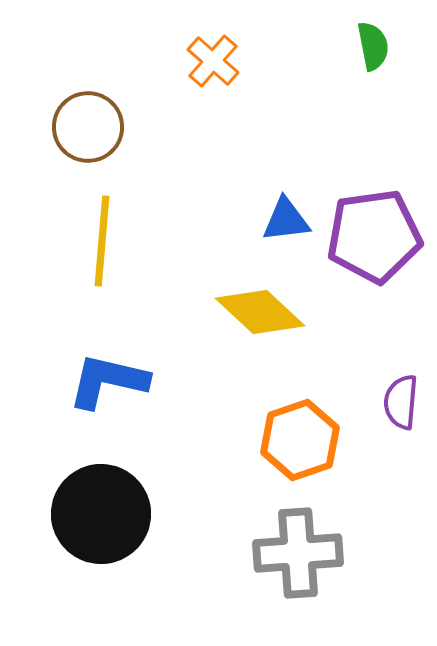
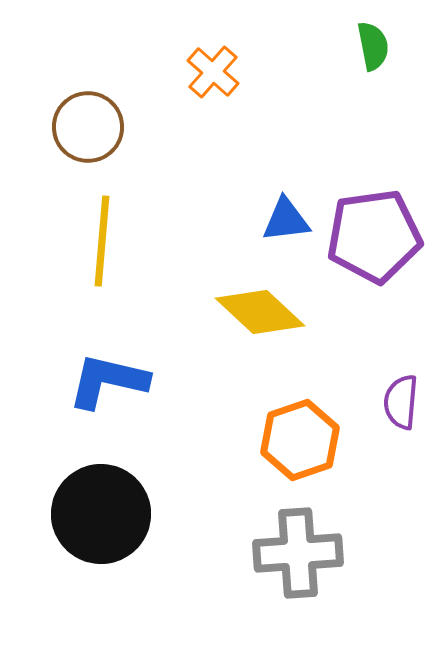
orange cross: moved 11 px down
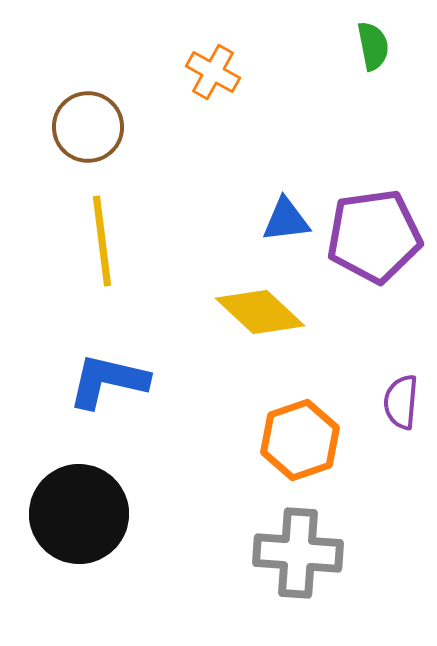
orange cross: rotated 12 degrees counterclockwise
yellow line: rotated 12 degrees counterclockwise
black circle: moved 22 px left
gray cross: rotated 8 degrees clockwise
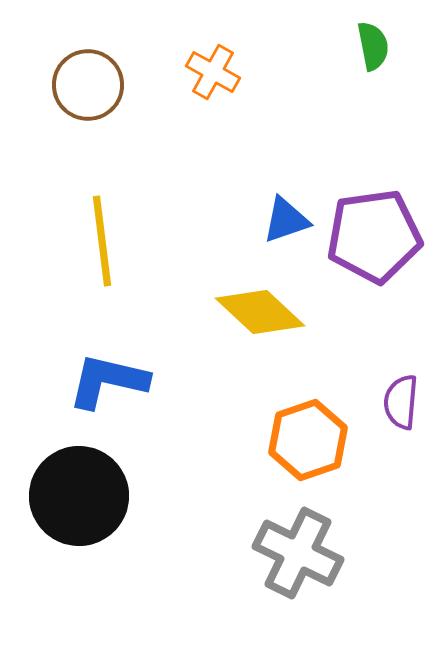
brown circle: moved 42 px up
blue triangle: rotated 12 degrees counterclockwise
orange hexagon: moved 8 px right
black circle: moved 18 px up
gray cross: rotated 22 degrees clockwise
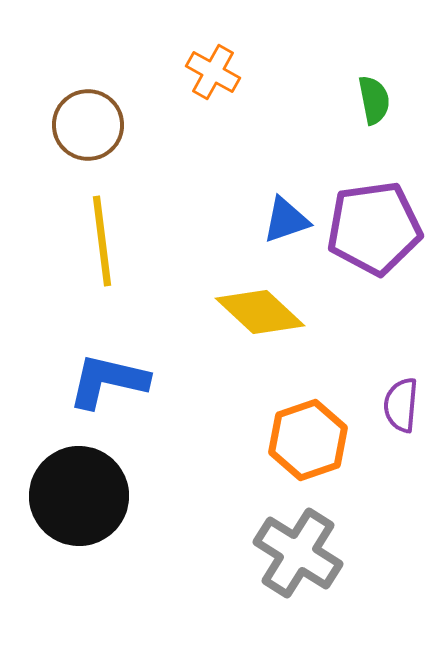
green semicircle: moved 1 px right, 54 px down
brown circle: moved 40 px down
purple pentagon: moved 8 px up
purple semicircle: moved 3 px down
gray cross: rotated 6 degrees clockwise
